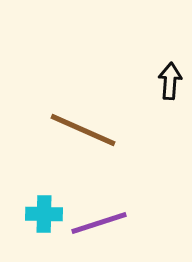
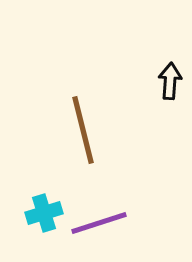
brown line: rotated 52 degrees clockwise
cyan cross: moved 1 px up; rotated 18 degrees counterclockwise
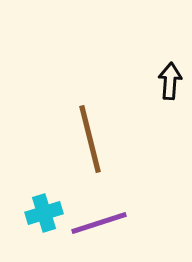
brown line: moved 7 px right, 9 px down
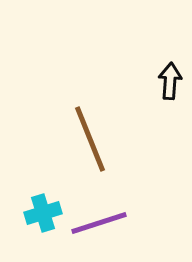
brown line: rotated 8 degrees counterclockwise
cyan cross: moved 1 px left
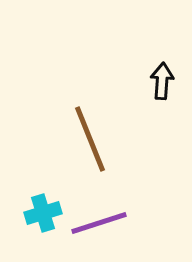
black arrow: moved 8 px left
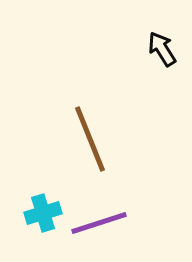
black arrow: moved 32 px up; rotated 36 degrees counterclockwise
